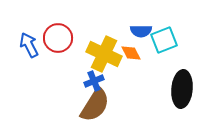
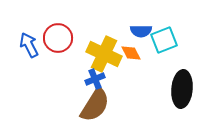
blue cross: moved 1 px right, 2 px up
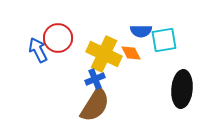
cyan square: rotated 12 degrees clockwise
blue arrow: moved 9 px right, 5 px down
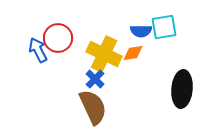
cyan square: moved 13 px up
orange diamond: moved 2 px right; rotated 70 degrees counterclockwise
blue cross: rotated 24 degrees counterclockwise
brown semicircle: moved 2 px left, 2 px down; rotated 57 degrees counterclockwise
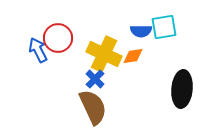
orange diamond: moved 3 px down
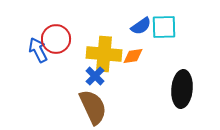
cyan square: rotated 8 degrees clockwise
blue semicircle: moved 5 px up; rotated 35 degrees counterclockwise
red circle: moved 2 px left, 1 px down
yellow cross: rotated 20 degrees counterclockwise
blue cross: moved 3 px up
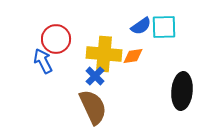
blue arrow: moved 5 px right, 11 px down
black ellipse: moved 2 px down
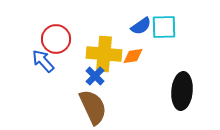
blue arrow: rotated 15 degrees counterclockwise
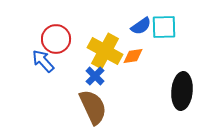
yellow cross: moved 1 px right, 3 px up; rotated 24 degrees clockwise
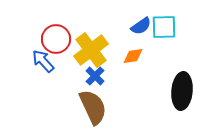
yellow cross: moved 14 px left, 1 px up; rotated 24 degrees clockwise
